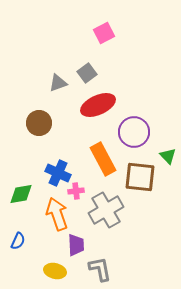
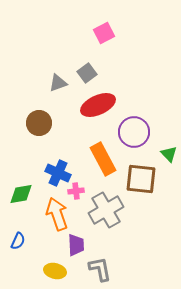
green triangle: moved 1 px right, 2 px up
brown square: moved 1 px right, 2 px down
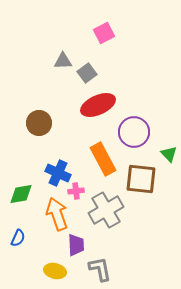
gray triangle: moved 5 px right, 22 px up; rotated 18 degrees clockwise
blue semicircle: moved 3 px up
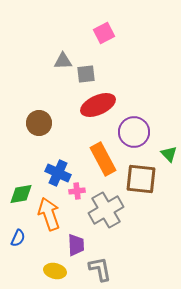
gray square: moved 1 px left, 1 px down; rotated 30 degrees clockwise
pink cross: moved 1 px right
orange arrow: moved 8 px left
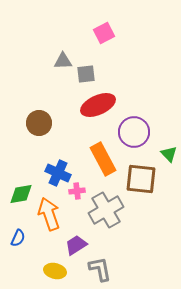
purple trapezoid: rotated 120 degrees counterclockwise
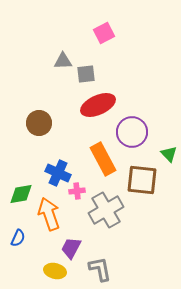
purple circle: moved 2 px left
brown square: moved 1 px right, 1 px down
purple trapezoid: moved 5 px left, 3 px down; rotated 30 degrees counterclockwise
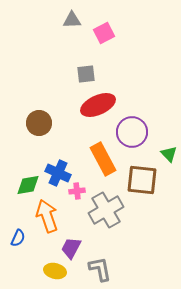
gray triangle: moved 9 px right, 41 px up
green diamond: moved 7 px right, 9 px up
orange arrow: moved 2 px left, 2 px down
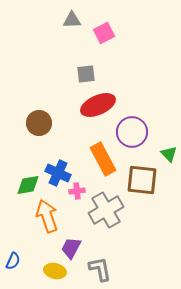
blue semicircle: moved 5 px left, 23 px down
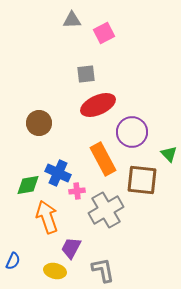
orange arrow: moved 1 px down
gray L-shape: moved 3 px right, 1 px down
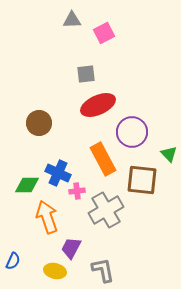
green diamond: moved 1 px left; rotated 10 degrees clockwise
